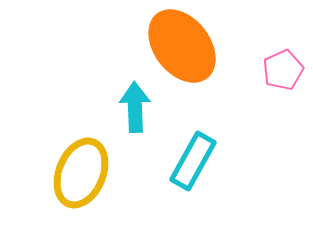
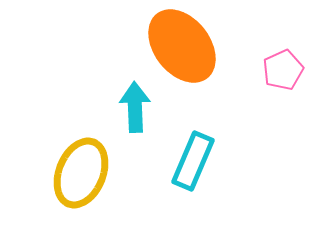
cyan rectangle: rotated 6 degrees counterclockwise
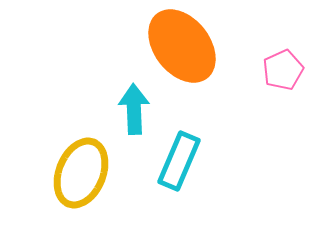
cyan arrow: moved 1 px left, 2 px down
cyan rectangle: moved 14 px left
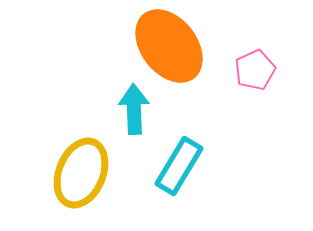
orange ellipse: moved 13 px left
pink pentagon: moved 28 px left
cyan rectangle: moved 5 px down; rotated 8 degrees clockwise
